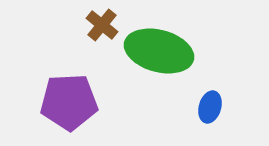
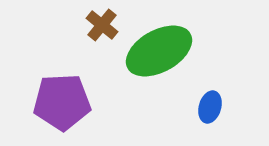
green ellipse: rotated 44 degrees counterclockwise
purple pentagon: moved 7 px left
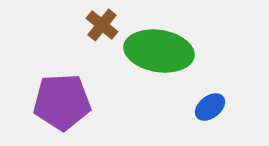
green ellipse: rotated 38 degrees clockwise
blue ellipse: rotated 36 degrees clockwise
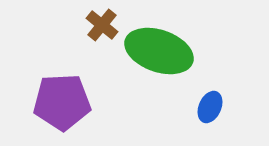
green ellipse: rotated 10 degrees clockwise
blue ellipse: rotated 28 degrees counterclockwise
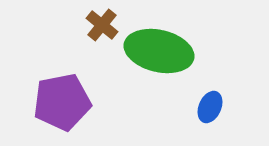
green ellipse: rotated 6 degrees counterclockwise
purple pentagon: rotated 8 degrees counterclockwise
